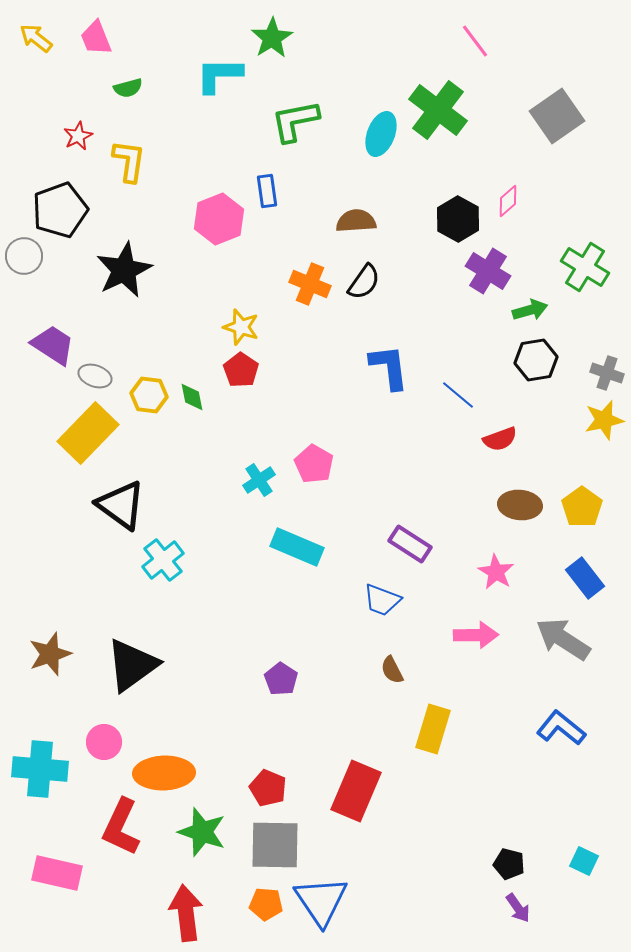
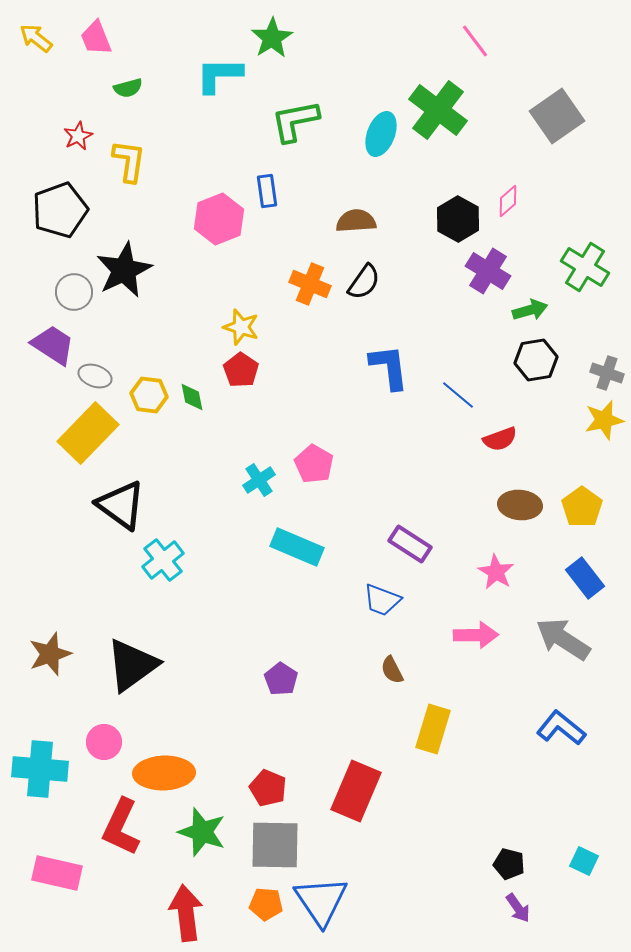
gray circle at (24, 256): moved 50 px right, 36 px down
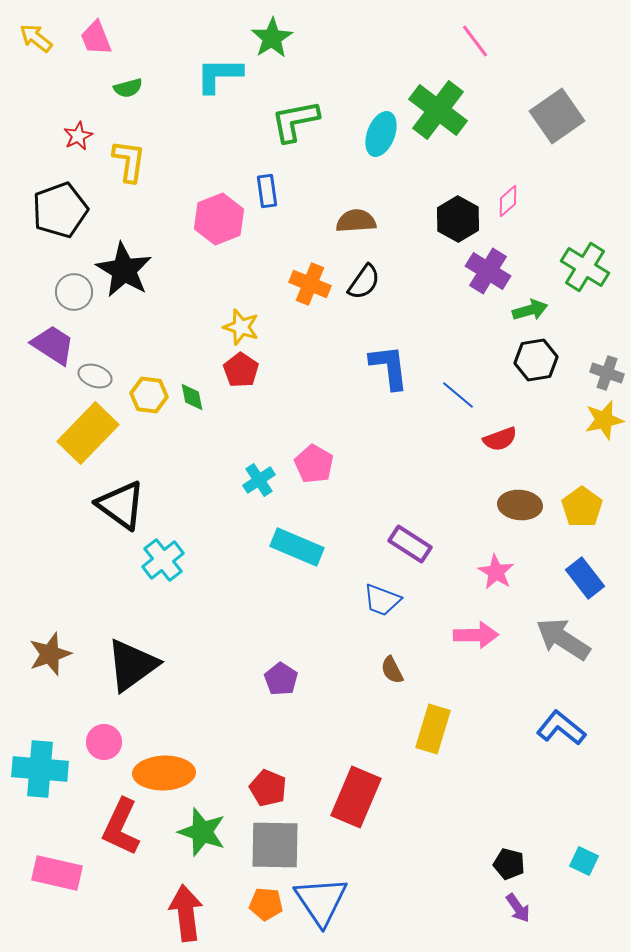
black star at (124, 270): rotated 16 degrees counterclockwise
red rectangle at (356, 791): moved 6 px down
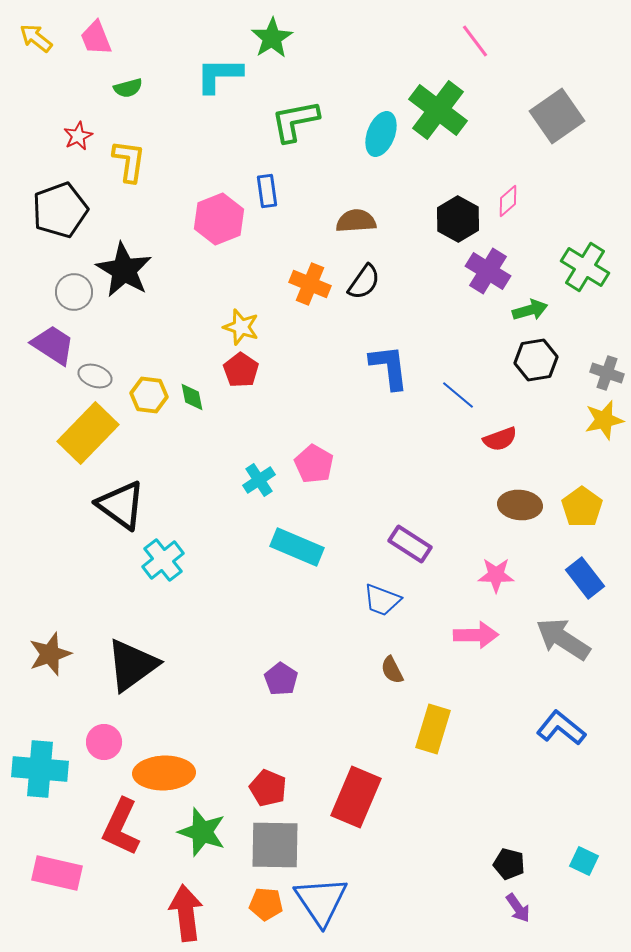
pink star at (496, 572): moved 3 px down; rotated 30 degrees counterclockwise
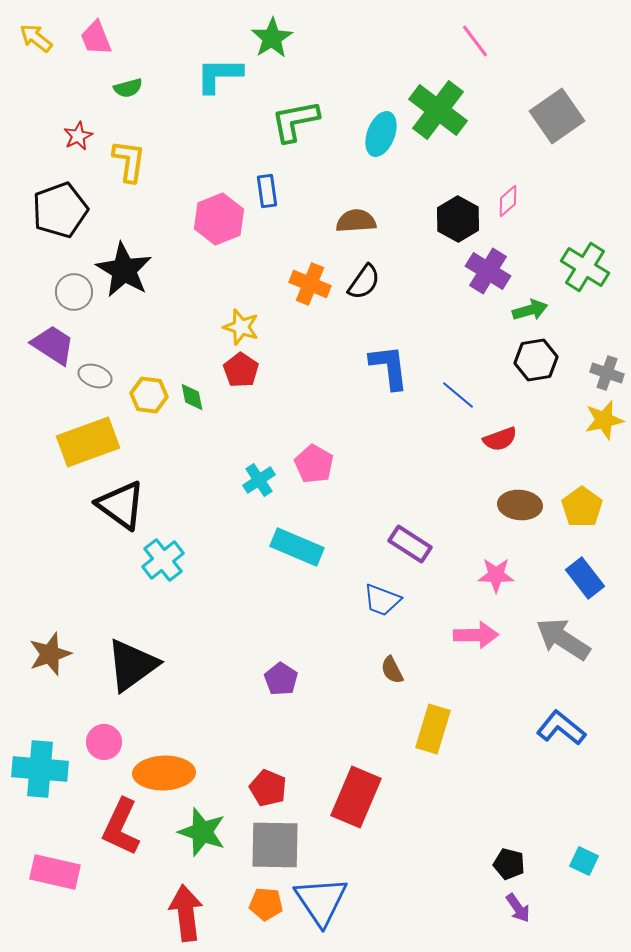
yellow rectangle at (88, 433): moved 9 px down; rotated 26 degrees clockwise
pink rectangle at (57, 873): moved 2 px left, 1 px up
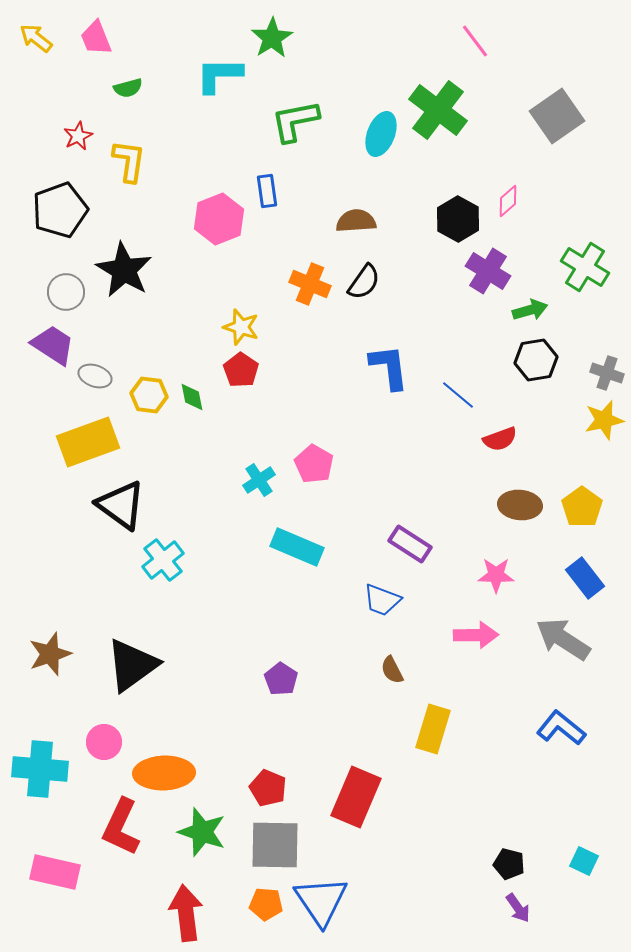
gray circle at (74, 292): moved 8 px left
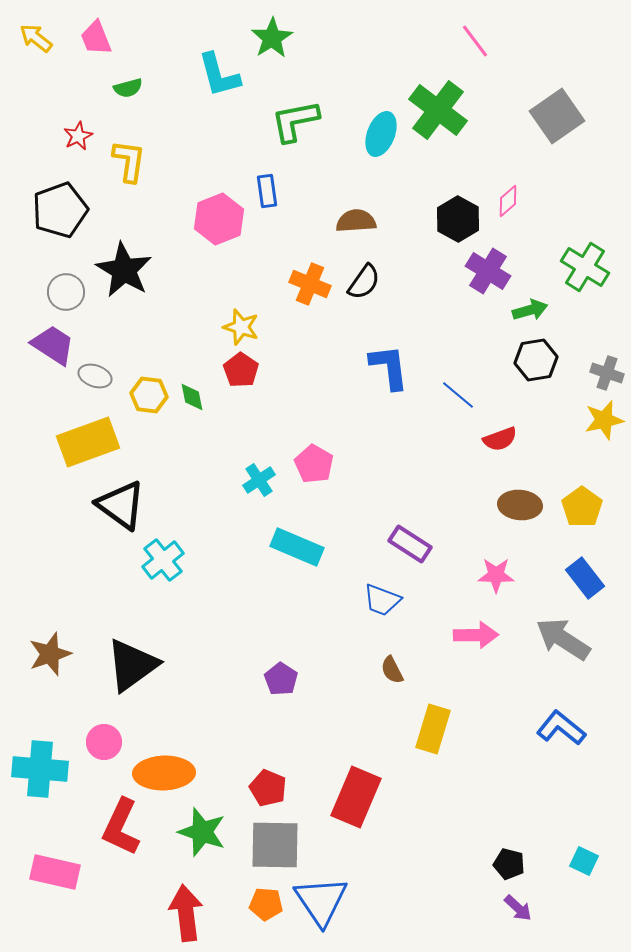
cyan L-shape at (219, 75): rotated 105 degrees counterclockwise
purple arrow at (518, 908): rotated 12 degrees counterclockwise
